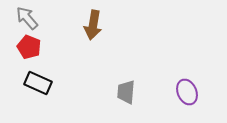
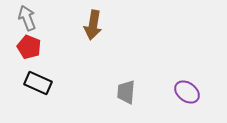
gray arrow: rotated 20 degrees clockwise
purple ellipse: rotated 30 degrees counterclockwise
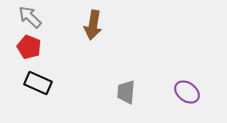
gray arrow: moved 3 px right, 1 px up; rotated 25 degrees counterclockwise
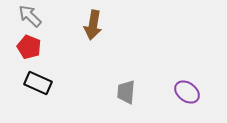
gray arrow: moved 1 px up
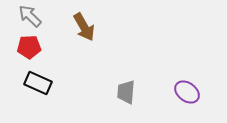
brown arrow: moved 9 px left, 2 px down; rotated 40 degrees counterclockwise
red pentagon: rotated 25 degrees counterclockwise
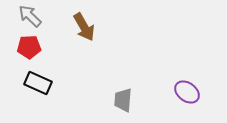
gray trapezoid: moved 3 px left, 8 px down
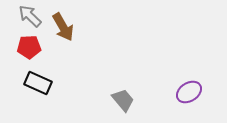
brown arrow: moved 21 px left
purple ellipse: moved 2 px right; rotated 70 degrees counterclockwise
gray trapezoid: rotated 135 degrees clockwise
